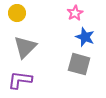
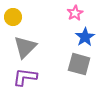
yellow circle: moved 4 px left, 4 px down
blue star: rotated 18 degrees clockwise
purple L-shape: moved 5 px right, 3 px up
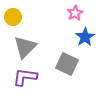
gray square: moved 12 px left; rotated 10 degrees clockwise
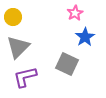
gray triangle: moved 7 px left
purple L-shape: rotated 20 degrees counterclockwise
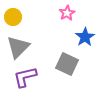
pink star: moved 8 px left
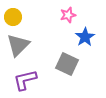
pink star: moved 1 px right, 2 px down; rotated 14 degrees clockwise
gray triangle: moved 2 px up
purple L-shape: moved 3 px down
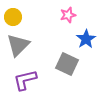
blue star: moved 1 px right, 2 px down
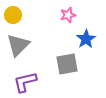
yellow circle: moved 2 px up
gray square: rotated 35 degrees counterclockwise
purple L-shape: moved 2 px down
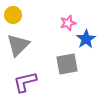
pink star: moved 8 px down
